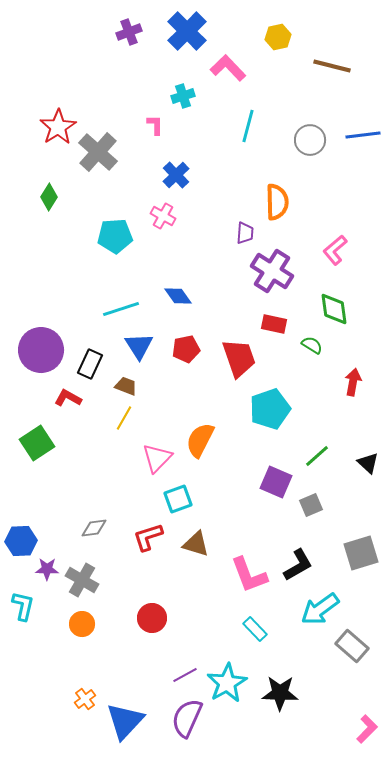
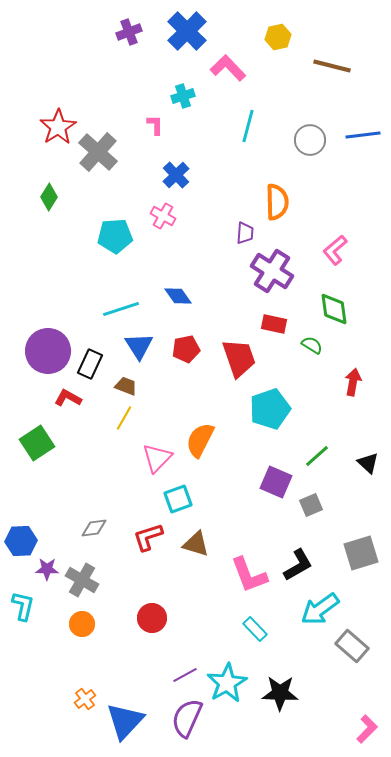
purple circle at (41, 350): moved 7 px right, 1 px down
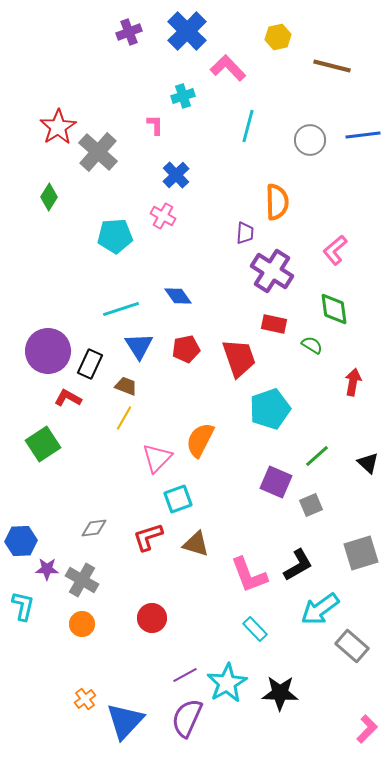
green square at (37, 443): moved 6 px right, 1 px down
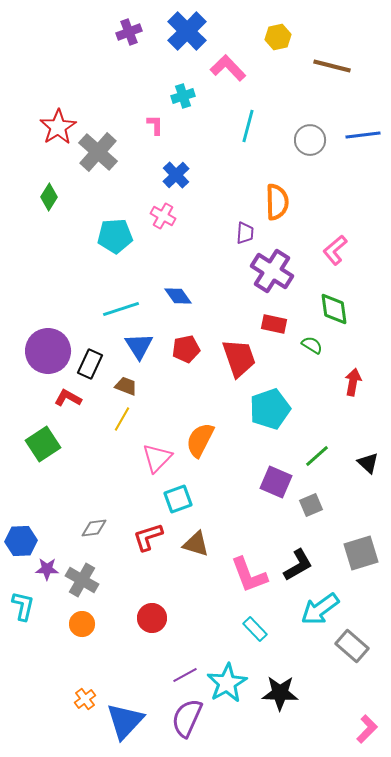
yellow line at (124, 418): moved 2 px left, 1 px down
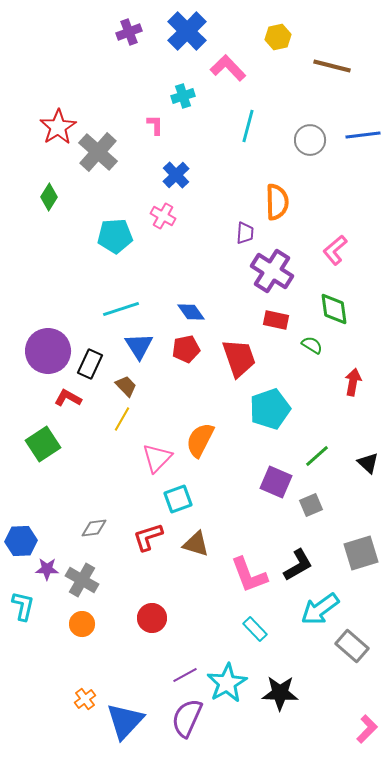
blue diamond at (178, 296): moved 13 px right, 16 px down
red rectangle at (274, 324): moved 2 px right, 4 px up
brown trapezoid at (126, 386): rotated 25 degrees clockwise
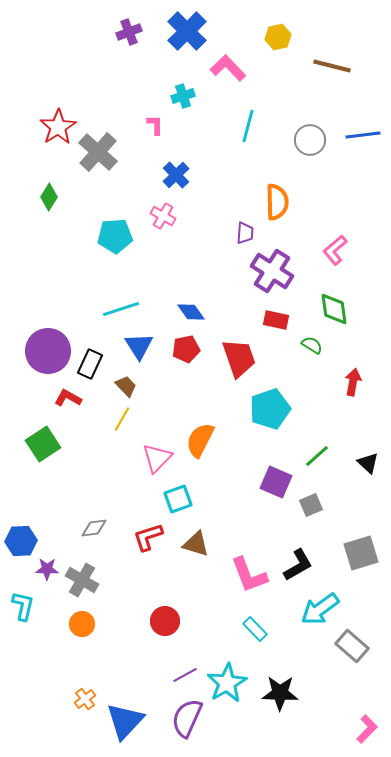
red circle at (152, 618): moved 13 px right, 3 px down
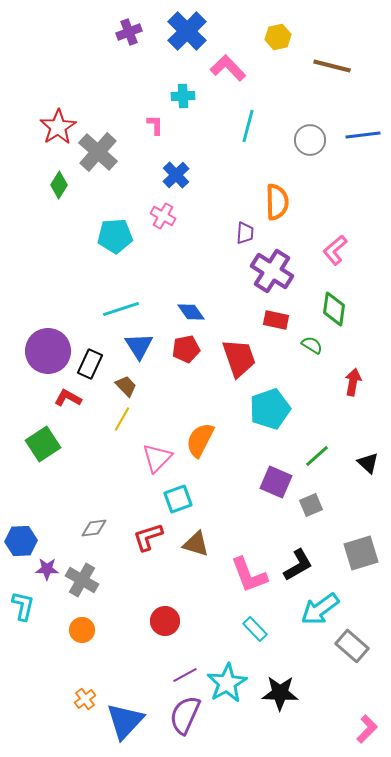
cyan cross at (183, 96): rotated 15 degrees clockwise
green diamond at (49, 197): moved 10 px right, 12 px up
green diamond at (334, 309): rotated 16 degrees clockwise
orange circle at (82, 624): moved 6 px down
purple semicircle at (187, 718): moved 2 px left, 3 px up
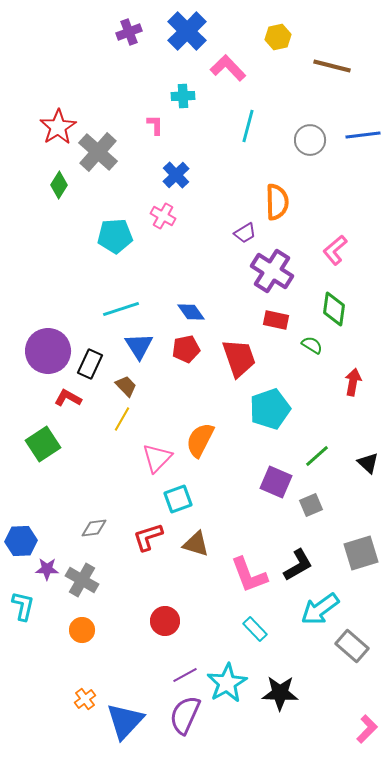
purple trapezoid at (245, 233): rotated 55 degrees clockwise
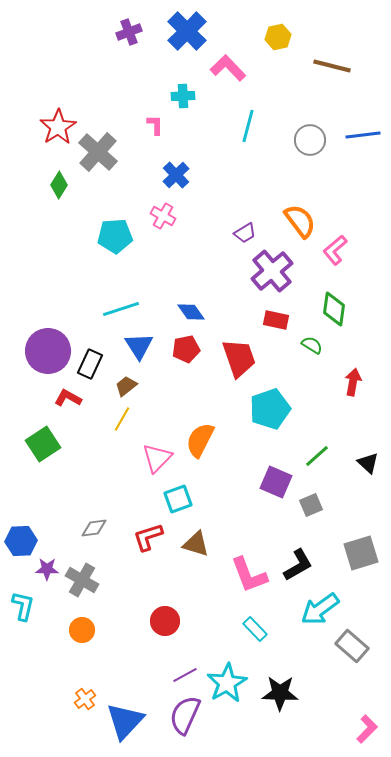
orange semicircle at (277, 202): moved 23 px right, 19 px down; rotated 36 degrees counterclockwise
purple cross at (272, 271): rotated 18 degrees clockwise
brown trapezoid at (126, 386): rotated 85 degrees counterclockwise
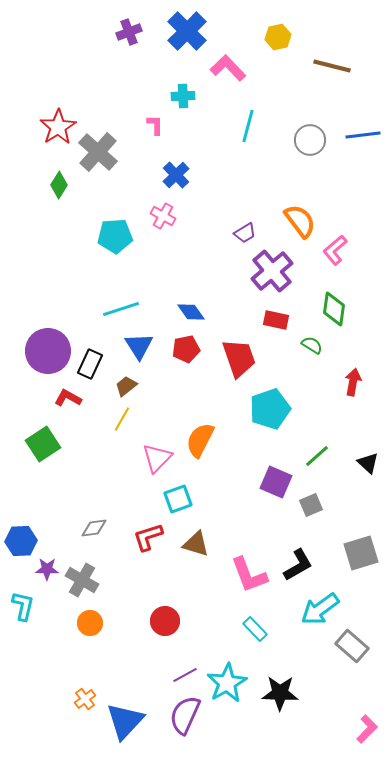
orange circle at (82, 630): moved 8 px right, 7 px up
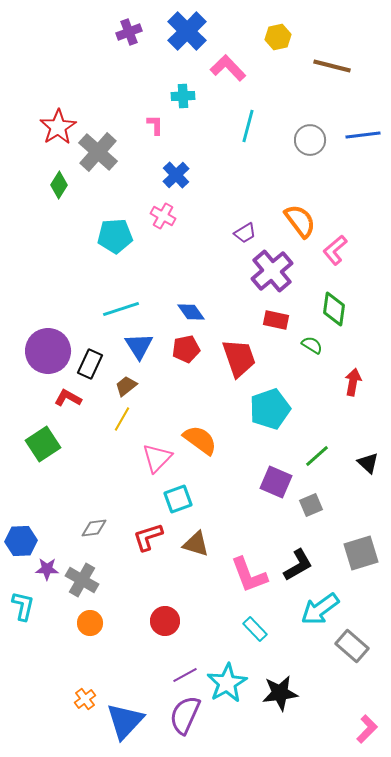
orange semicircle at (200, 440): rotated 99 degrees clockwise
black star at (280, 693): rotated 9 degrees counterclockwise
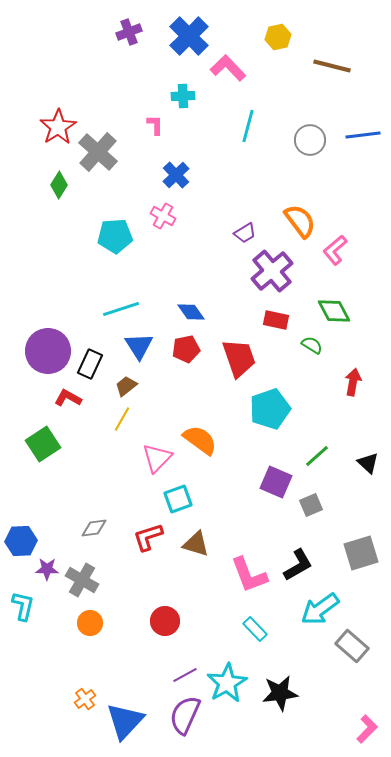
blue cross at (187, 31): moved 2 px right, 5 px down
green diamond at (334, 309): moved 2 px down; rotated 36 degrees counterclockwise
